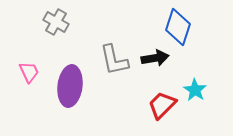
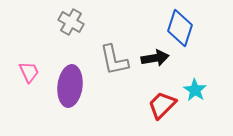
gray cross: moved 15 px right
blue diamond: moved 2 px right, 1 px down
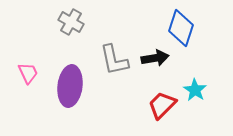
blue diamond: moved 1 px right
pink trapezoid: moved 1 px left, 1 px down
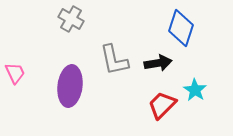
gray cross: moved 3 px up
black arrow: moved 3 px right, 5 px down
pink trapezoid: moved 13 px left
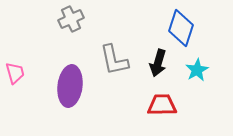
gray cross: rotated 35 degrees clockwise
black arrow: rotated 116 degrees clockwise
pink trapezoid: rotated 10 degrees clockwise
cyan star: moved 2 px right, 20 px up; rotated 10 degrees clockwise
red trapezoid: rotated 44 degrees clockwise
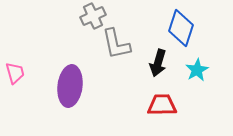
gray cross: moved 22 px right, 3 px up
gray L-shape: moved 2 px right, 16 px up
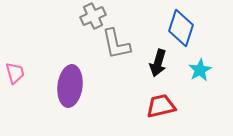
cyan star: moved 3 px right
red trapezoid: moved 1 px left, 1 px down; rotated 12 degrees counterclockwise
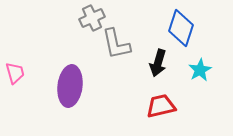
gray cross: moved 1 px left, 2 px down
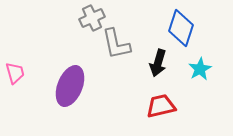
cyan star: moved 1 px up
purple ellipse: rotated 15 degrees clockwise
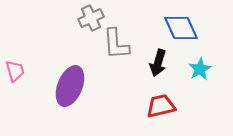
gray cross: moved 1 px left
blue diamond: rotated 42 degrees counterclockwise
gray L-shape: rotated 8 degrees clockwise
pink trapezoid: moved 2 px up
